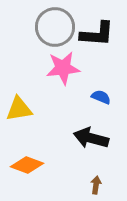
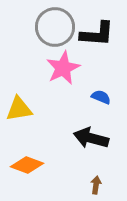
pink star: rotated 20 degrees counterclockwise
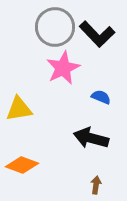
black L-shape: rotated 42 degrees clockwise
orange diamond: moved 5 px left
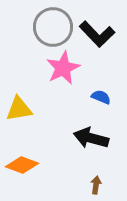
gray circle: moved 2 px left
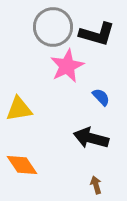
black L-shape: rotated 30 degrees counterclockwise
pink star: moved 4 px right, 2 px up
blue semicircle: rotated 24 degrees clockwise
orange diamond: rotated 36 degrees clockwise
brown arrow: rotated 24 degrees counterclockwise
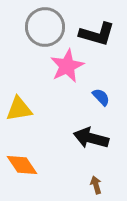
gray circle: moved 8 px left
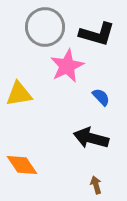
yellow triangle: moved 15 px up
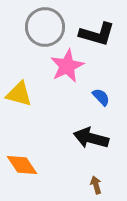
yellow triangle: rotated 24 degrees clockwise
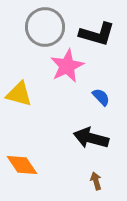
brown arrow: moved 4 px up
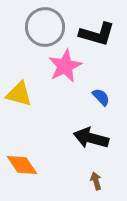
pink star: moved 2 px left
